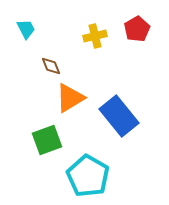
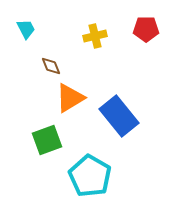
red pentagon: moved 9 px right; rotated 30 degrees clockwise
cyan pentagon: moved 2 px right
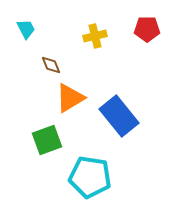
red pentagon: moved 1 px right
brown diamond: moved 1 px up
cyan pentagon: moved 1 px down; rotated 21 degrees counterclockwise
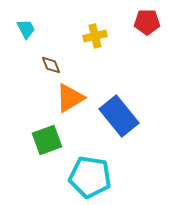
red pentagon: moved 7 px up
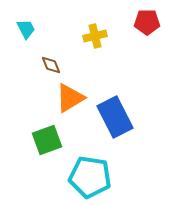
blue rectangle: moved 4 px left, 1 px down; rotated 12 degrees clockwise
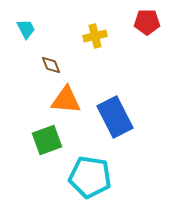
orange triangle: moved 4 px left, 2 px down; rotated 36 degrees clockwise
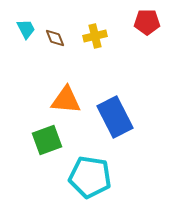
brown diamond: moved 4 px right, 27 px up
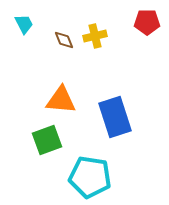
cyan trapezoid: moved 2 px left, 5 px up
brown diamond: moved 9 px right, 2 px down
orange triangle: moved 5 px left
blue rectangle: rotated 9 degrees clockwise
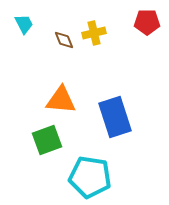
yellow cross: moved 1 px left, 3 px up
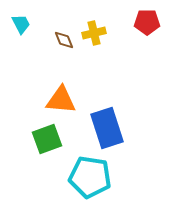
cyan trapezoid: moved 3 px left
blue rectangle: moved 8 px left, 11 px down
green square: moved 1 px up
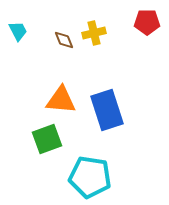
cyan trapezoid: moved 3 px left, 7 px down
blue rectangle: moved 18 px up
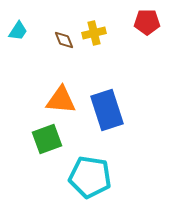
cyan trapezoid: rotated 60 degrees clockwise
